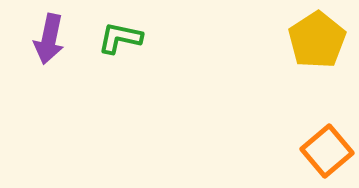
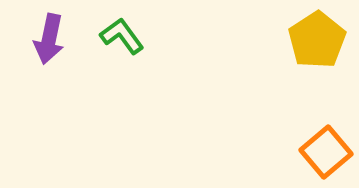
green L-shape: moved 2 px right, 2 px up; rotated 42 degrees clockwise
orange square: moved 1 px left, 1 px down
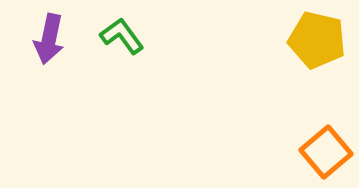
yellow pentagon: rotated 26 degrees counterclockwise
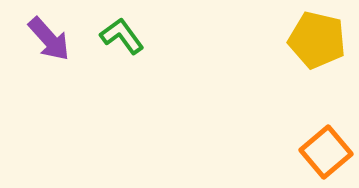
purple arrow: rotated 54 degrees counterclockwise
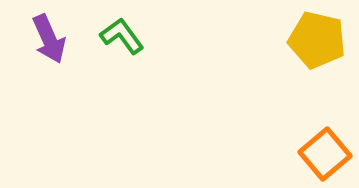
purple arrow: rotated 18 degrees clockwise
orange square: moved 1 px left, 2 px down
